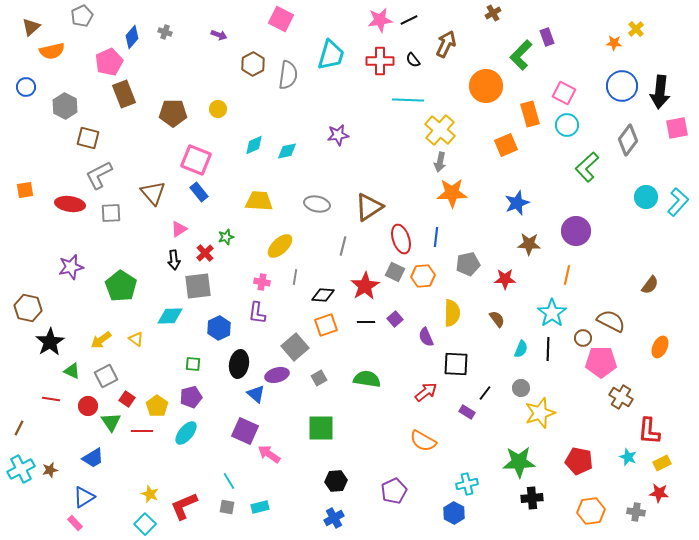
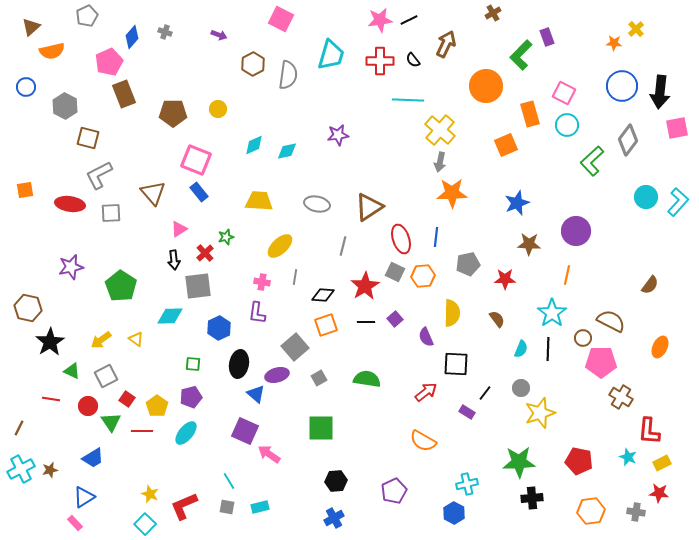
gray pentagon at (82, 16): moved 5 px right
green L-shape at (587, 167): moved 5 px right, 6 px up
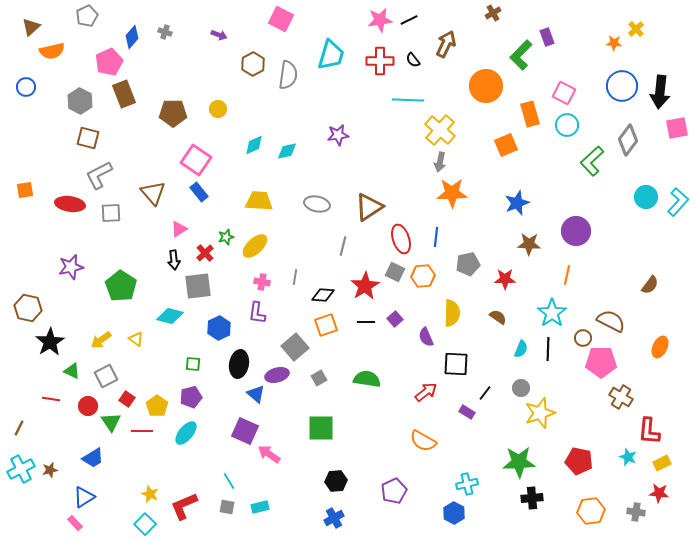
gray hexagon at (65, 106): moved 15 px right, 5 px up
pink square at (196, 160): rotated 12 degrees clockwise
yellow ellipse at (280, 246): moved 25 px left
cyan diamond at (170, 316): rotated 16 degrees clockwise
brown semicircle at (497, 319): moved 1 px right, 2 px up; rotated 18 degrees counterclockwise
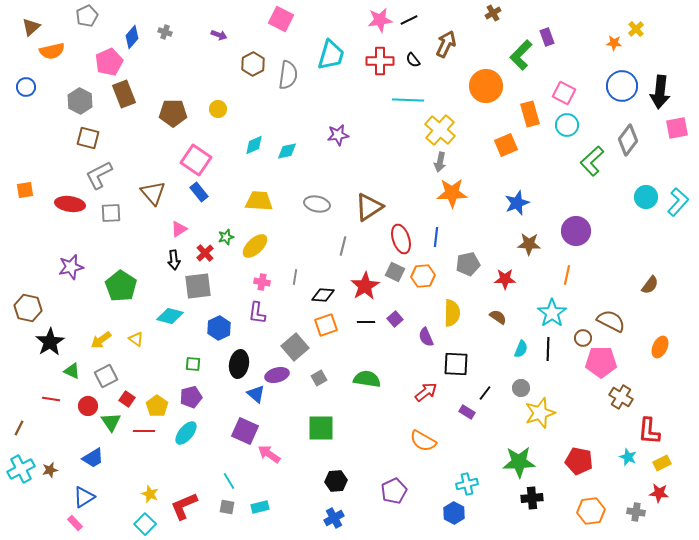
red line at (142, 431): moved 2 px right
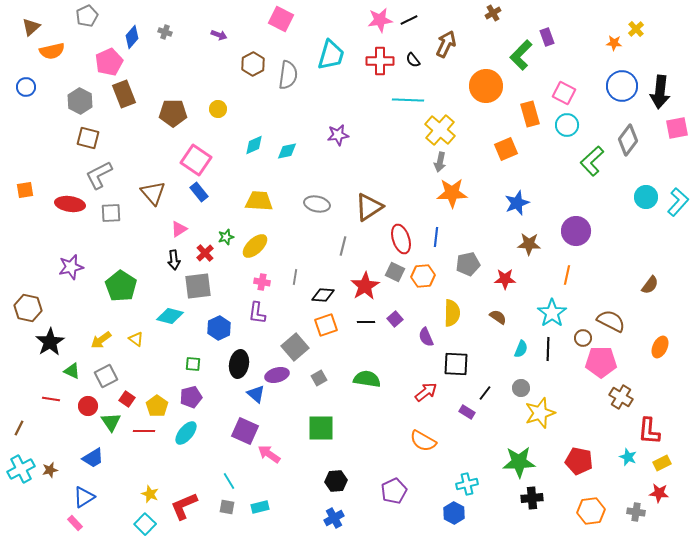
orange square at (506, 145): moved 4 px down
